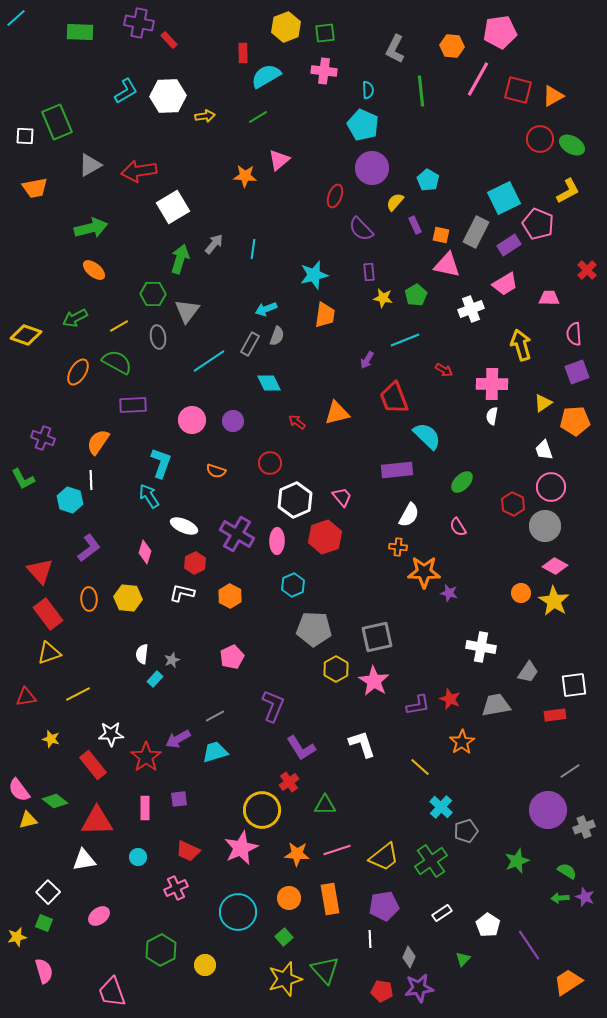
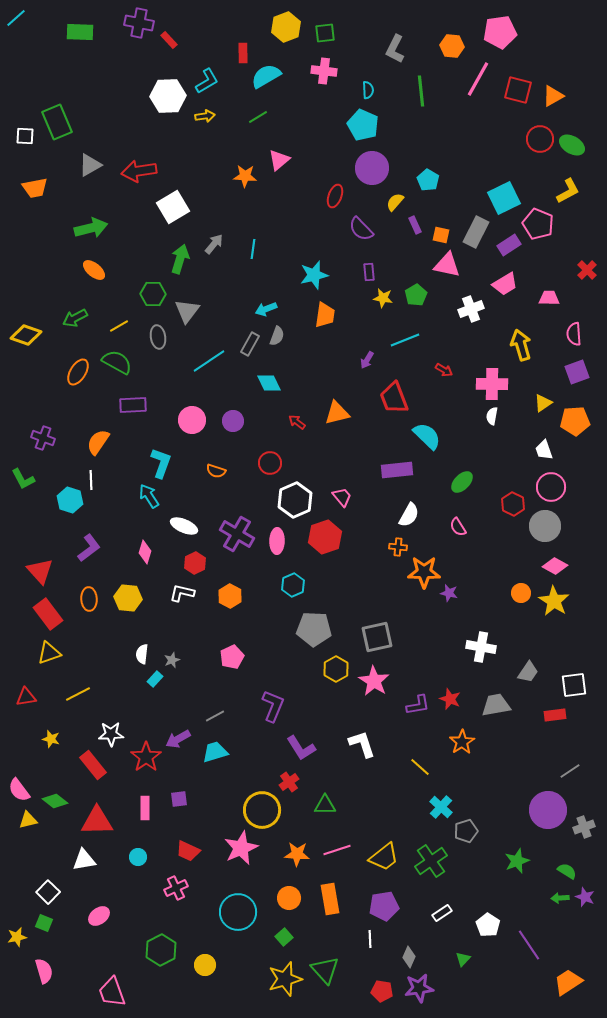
cyan L-shape at (126, 91): moved 81 px right, 10 px up
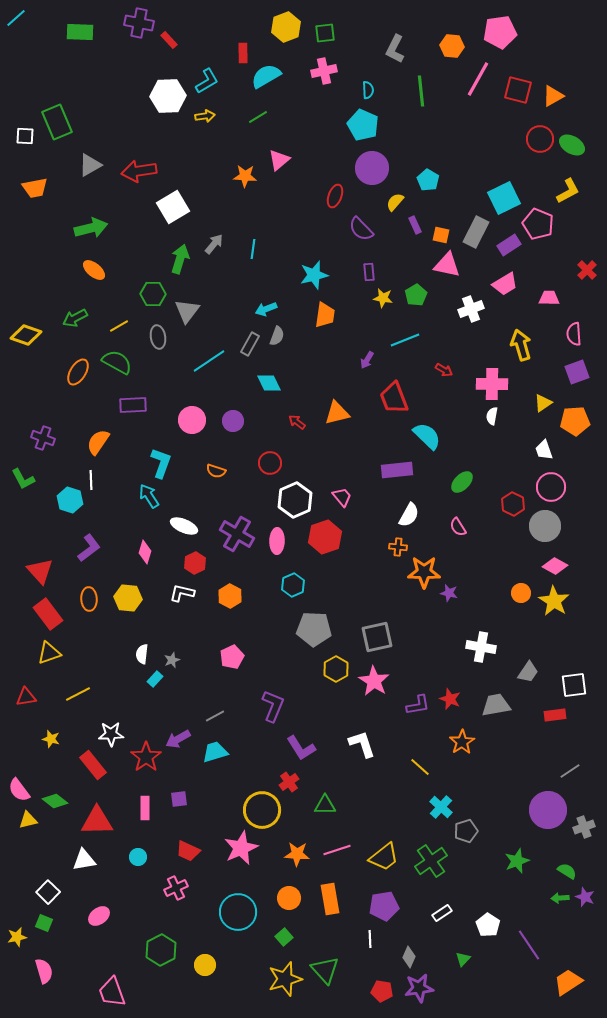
pink cross at (324, 71): rotated 20 degrees counterclockwise
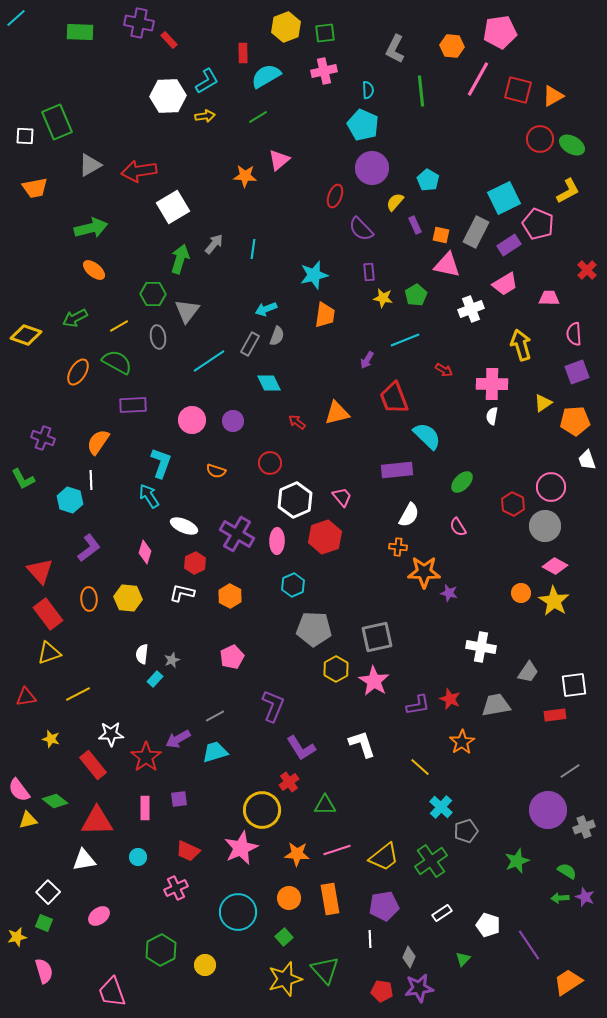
white trapezoid at (544, 450): moved 43 px right, 10 px down
white pentagon at (488, 925): rotated 15 degrees counterclockwise
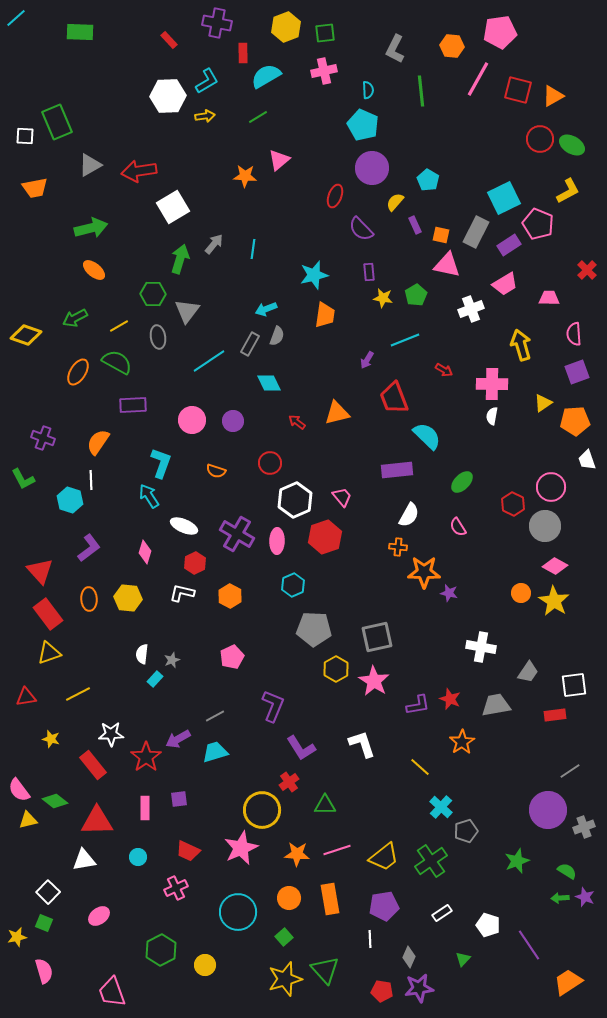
purple cross at (139, 23): moved 78 px right
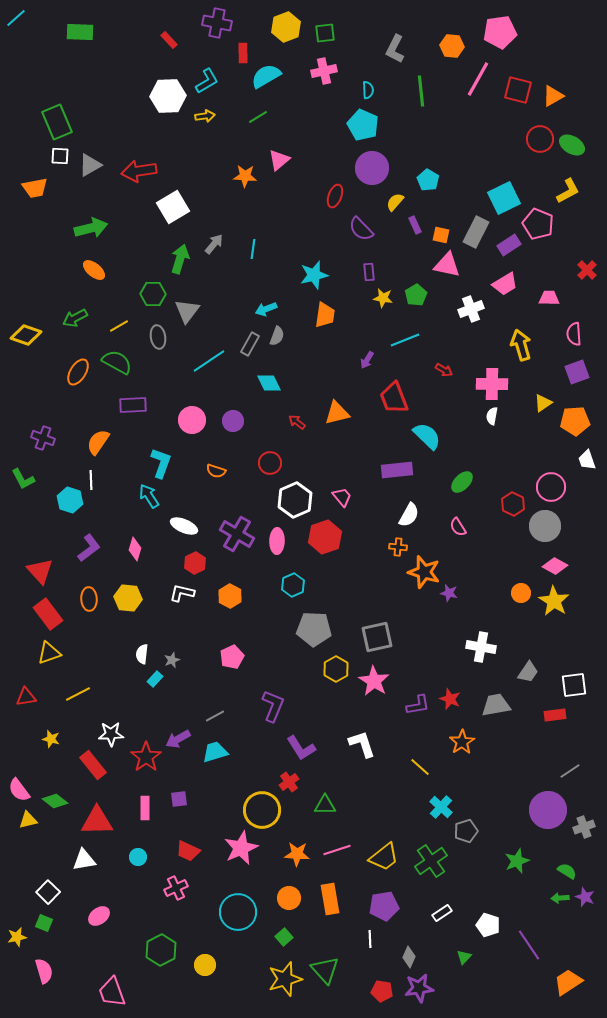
white square at (25, 136): moved 35 px right, 20 px down
pink diamond at (145, 552): moved 10 px left, 3 px up
orange star at (424, 572): rotated 16 degrees clockwise
green triangle at (463, 959): moved 1 px right, 2 px up
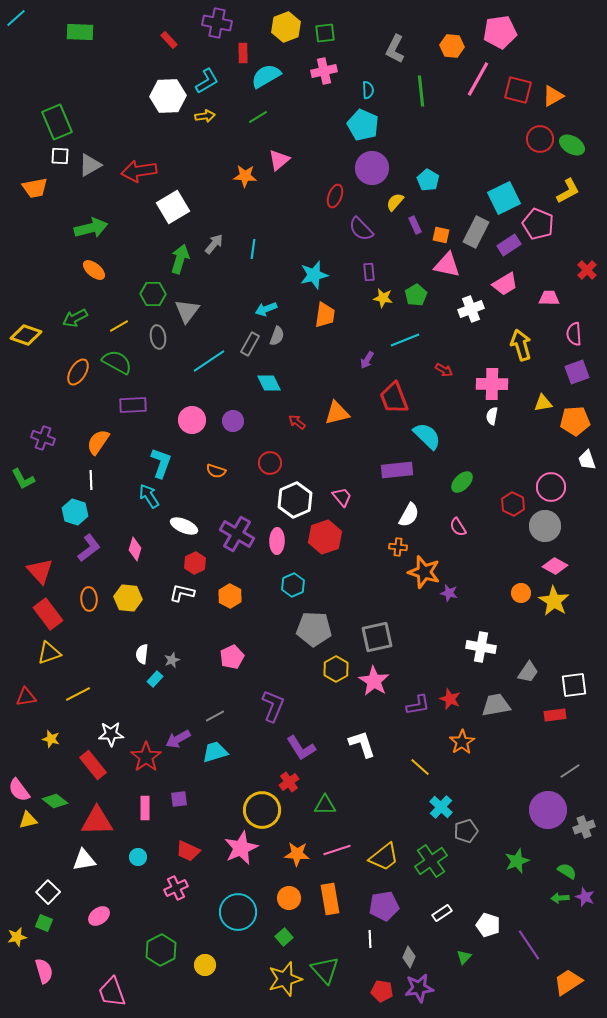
yellow triangle at (543, 403): rotated 24 degrees clockwise
cyan hexagon at (70, 500): moved 5 px right, 12 px down
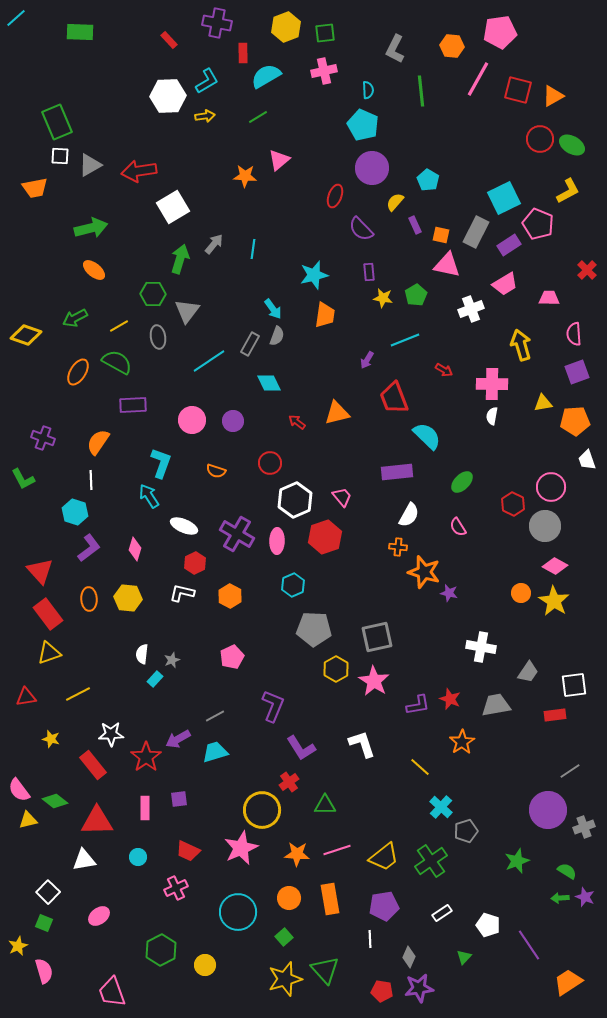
cyan arrow at (266, 309): moved 7 px right; rotated 105 degrees counterclockwise
purple rectangle at (397, 470): moved 2 px down
yellow star at (17, 937): moved 1 px right, 9 px down; rotated 12 degrees counterclockwise
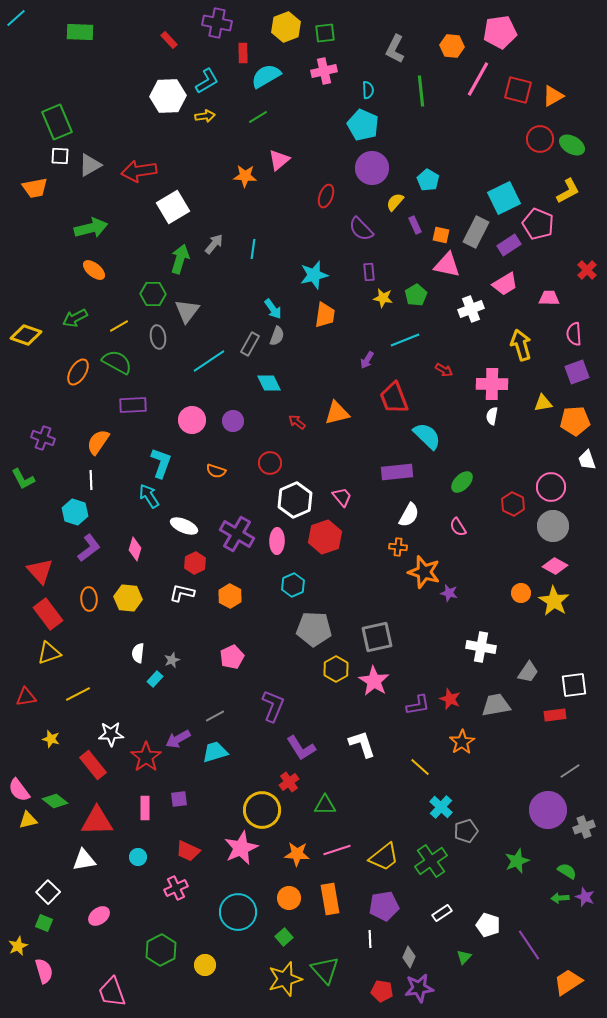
red ellipse at (335, 196): moved 9 px left
gray circle at (545, 526): moved 8 px right
white semicircle at (142, 654): moved 4 px left, 1 px up
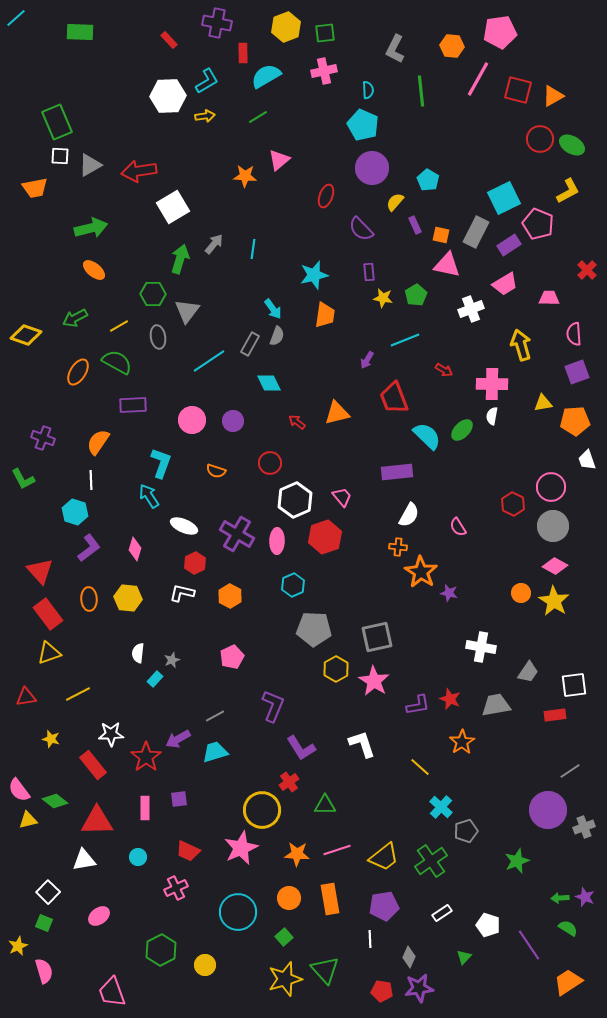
green ellipse at (462, 482): moved 52 px up
orange star at (424, 572): moved 3 px left; rotated 16 degrees clockwise
green semicircle at (567, 871): moved 1 px right, 57 px down
